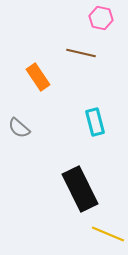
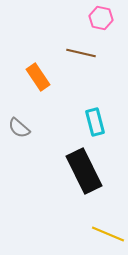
black rectangle: moved 4 px right, 18 px up
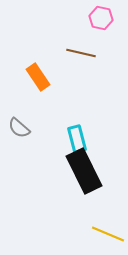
cyan rectangle: moved 18 px left, 17 px down
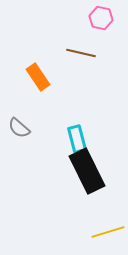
black rectangle: moved 3 px right
yellow line: moved 2 px up; rotated 40 degrees counterclockwise
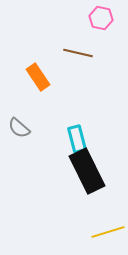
brown line: moved 3 px left
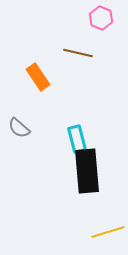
pink hexagon: rotated 10 degrees clockwise
black rectangle: rotated 21 degrees clockwise
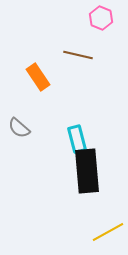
brown line: moved 2 px down
yellow line: rotated 12 degrees counterclockwise
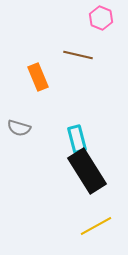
orange rectangle: rotated 12 degrees clockwise
gray semicircle: rotated 25 degrees counterclockwise
black rectangle: rotated 27 degrees counterclockwise
yellow line: moved 12 px left, 6 px up
